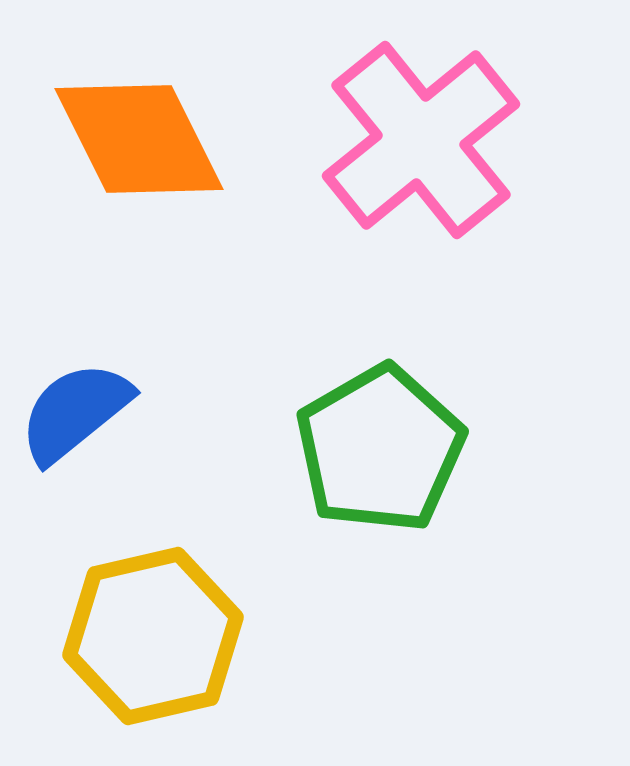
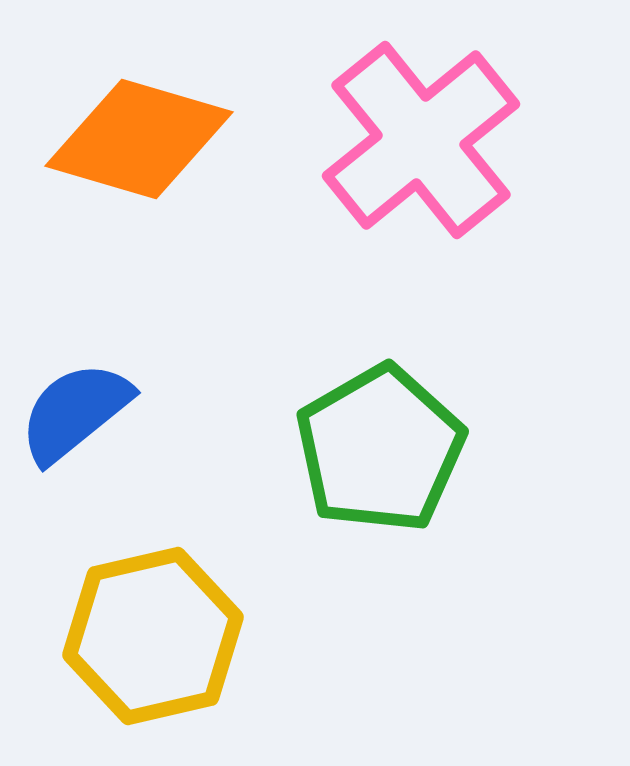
orange diamond: rotated 47 degrees counterclockwise
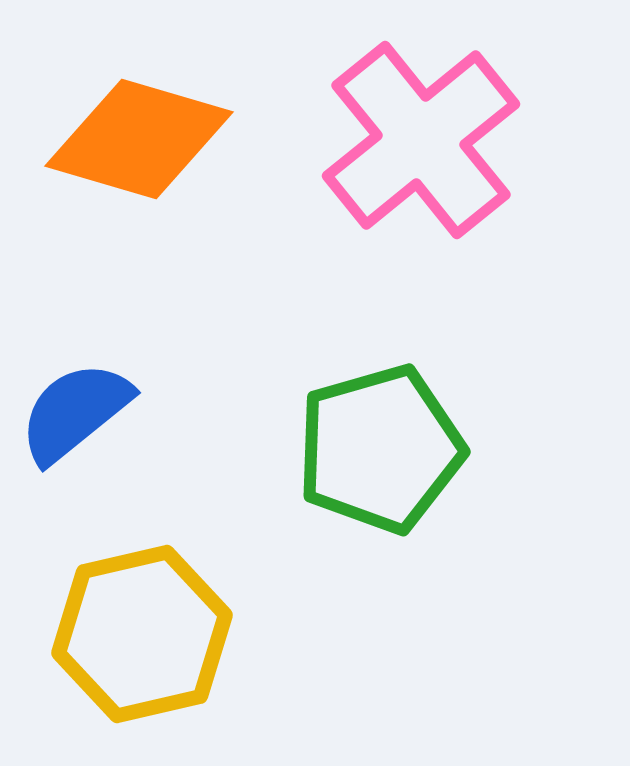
green pentagon: rotated 14 degrees clockwise
yellow hexagon: moved 11 px left, 2 px up
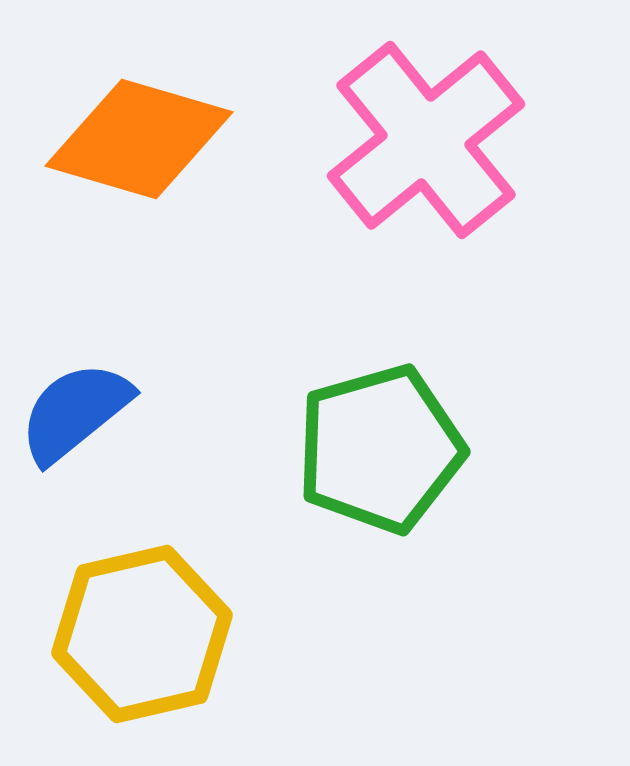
pink cross: moved 5 px right
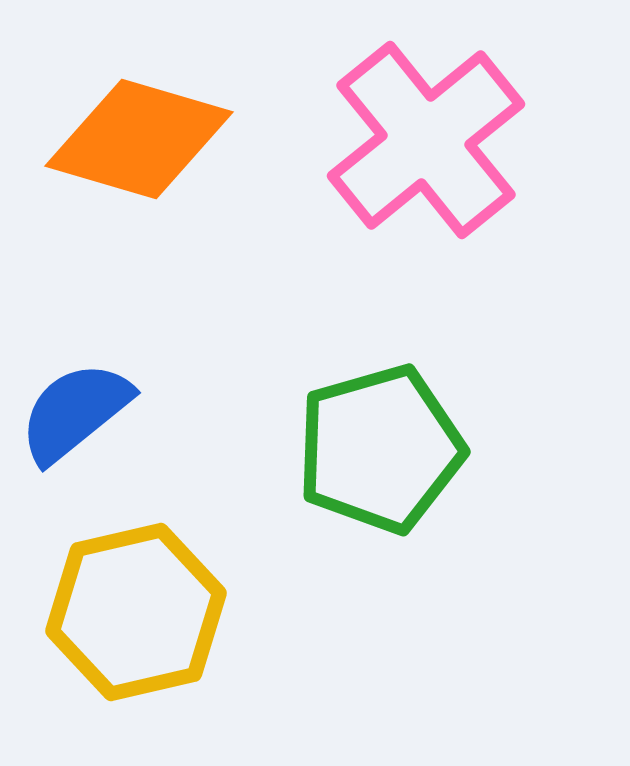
yellow hexagon: moved 6 px left, 22 px up
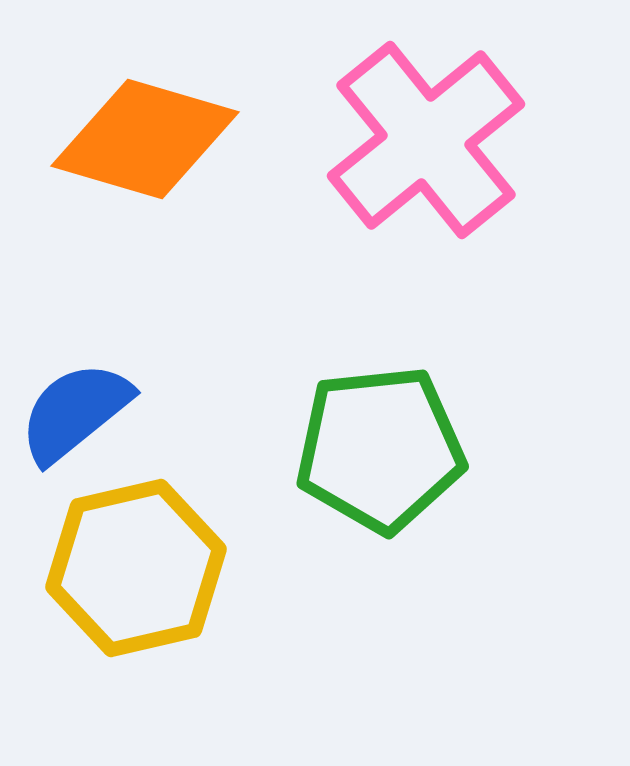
orange diamond: moved 6 px right
green pentagon: rotated 10 degrees clockwise
yellow hexagon: moved 44 px up
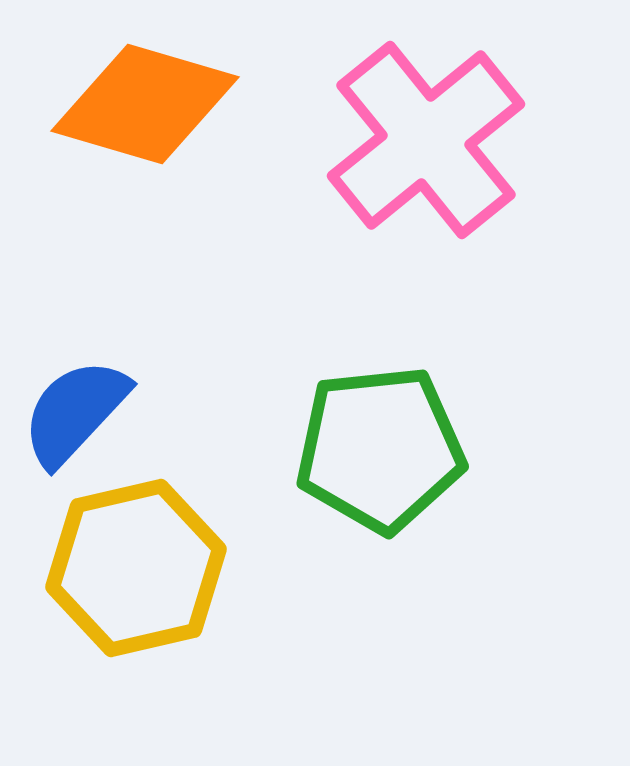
orange diamond: moved 35 px up
blue semicircle: rotated 8 degrees counterclockwise
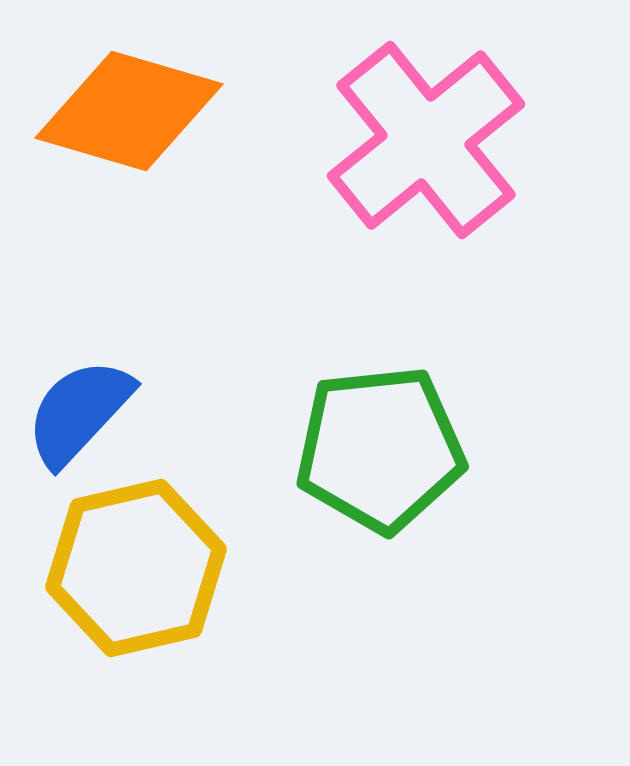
orange diamond: moved 16 px left, 7 px down
blue semicircle: moved 4 px right
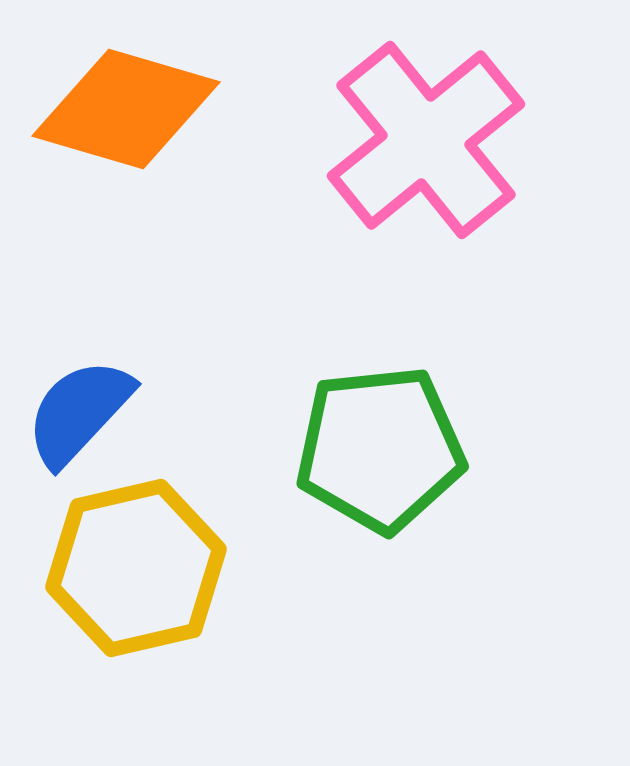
orange diamond: moved 3 px left, 2 px up
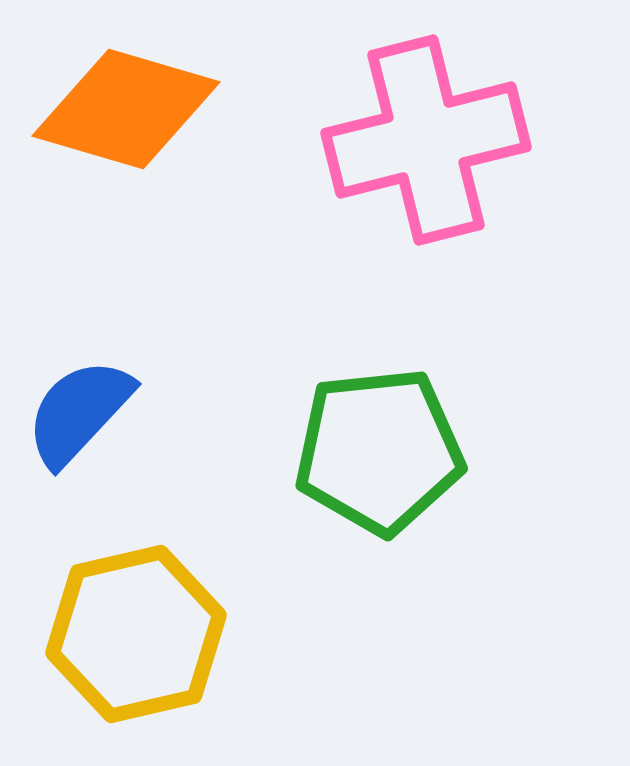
pink cross: rotated 25 degrees clockwise
green pentagon: moved 1 px left, 2 px down
yellow hexagon: moved 66 px down
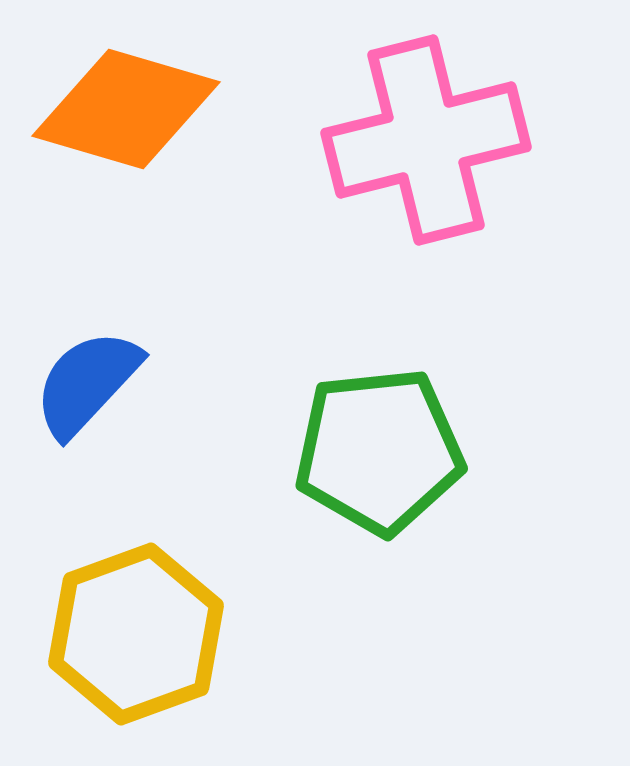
blue semicircle: moved 8 px right, 29 px up
yellow hexagon: rotated 7 degrees counterclockwise
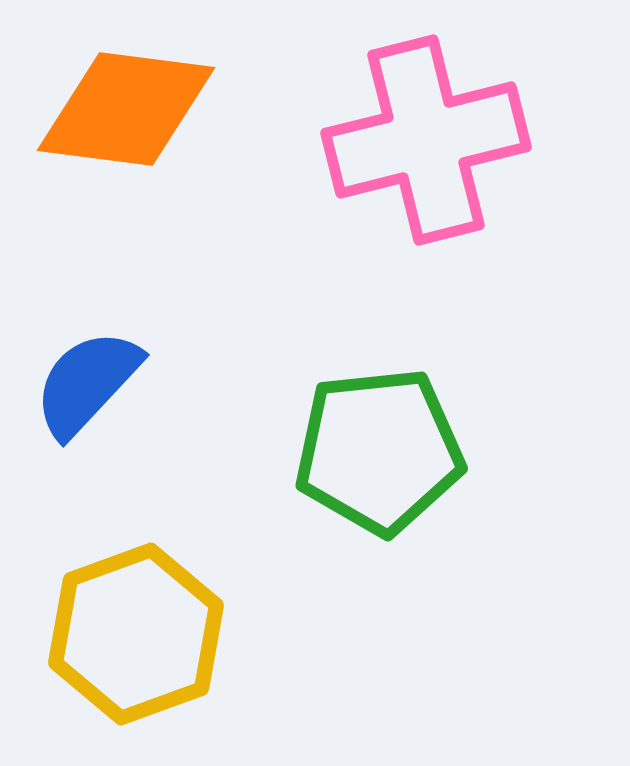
orange diamond: rotated 9 degrees counterclockwise
